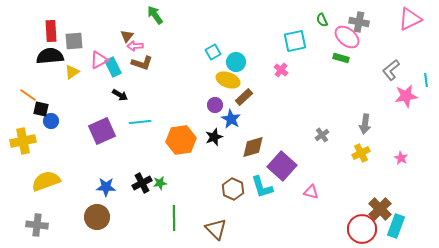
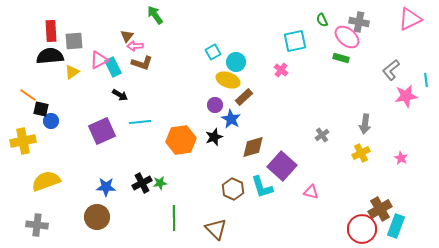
brown cross at (380, 209): rotated 15 degrees clockwise
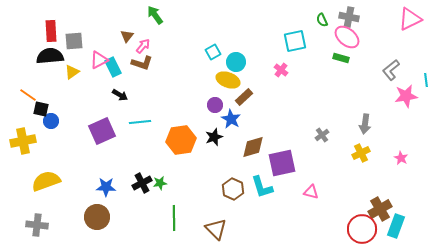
gray cross at (359, 22): moved 10 px left, 5 px up
pink arrow at (135, 46): moved 8 px right; rotated 133 degrees clockwise
purple square at (282, 166): moved 3 px up; rotated 36 degrees clockwise
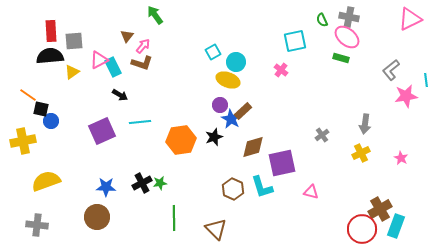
brown rectangle at (244, 97): moved 1 px left, 14 px down
purple circle at (215, 105): moved 5 px right
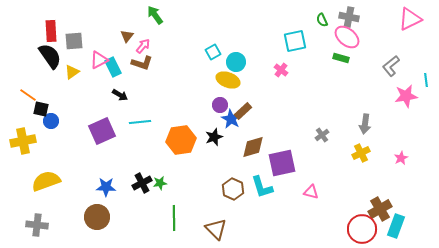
black semicircle at (50, 56): rotated 60 degrees clockwise
gray L-shape at (391, 70): moved 4 px up
pink star at (401, 158): rotated 16 degrees clockwise
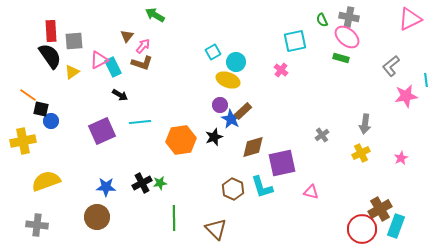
green arrow at (155, 15): rotated 24 degrees counterclockwise
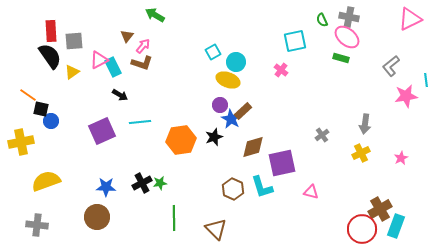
yellow cross at (23, 141): moved 2 px left, 1 px down
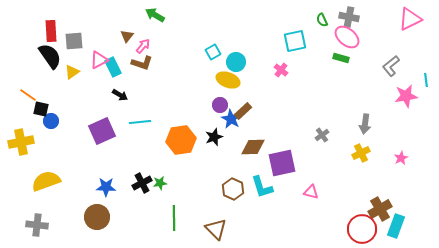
brown diamond at (253, 147): rotated 15 degrees clockwise
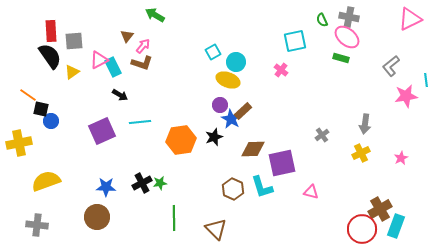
yellow cross at (21, 142): moved 2 px left, 1 px down
brown diamond at (253, 147): moved 2 px down
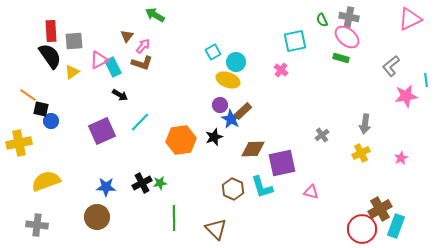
cyan line at (140, 122): rotated 40 degrees counterclockwise
